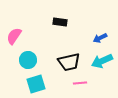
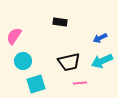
cyan circle: moved 5 px left, 1 px down
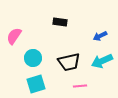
blue arrow: moved 2 px up
cyan circle: moved 10 px right, 3 px up
pink line: moved 3 px down
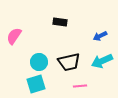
cyan circle: moved 6 px right, 4 px down
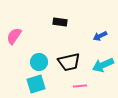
cyan arrow: moved 1 px right, 4 px down
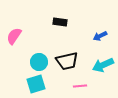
black trapezoid: moved 2 px left, 1 px up
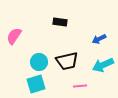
blue arrow: moved 1 px left, 3 px down
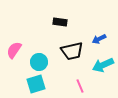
pink semicircle: moved 14 px down
black trapezoid: moved 5 px right, 10 px up
pink line: rotated 72 degrees clockwise
